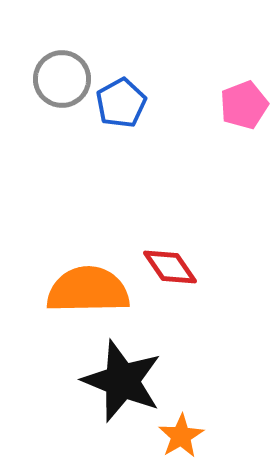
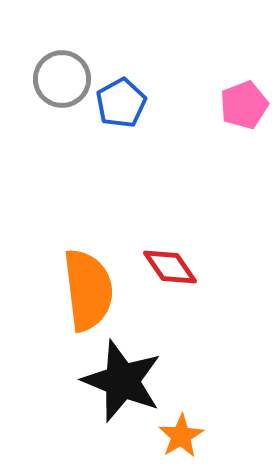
orange semicircle: rotated 84 degrees clockwise
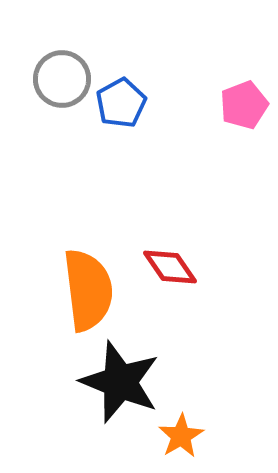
black star: moved 2 px left, 1 px down
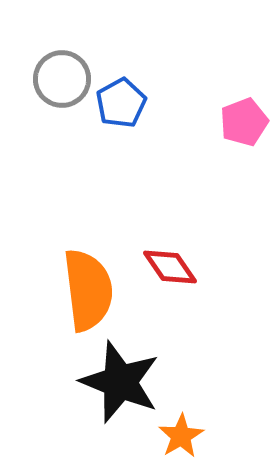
pink pentagon: moved 17 px down
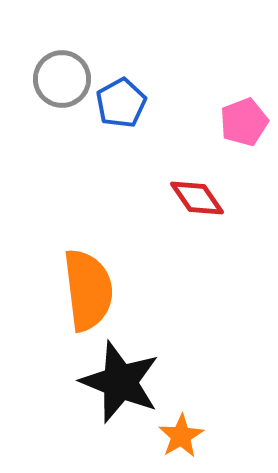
red diamond: moved 27 px right, 69 px up
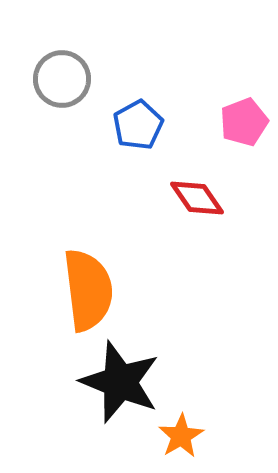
blue pentagon: moved 17 px right, 22 px down
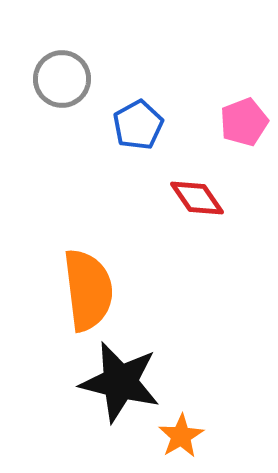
black star: rotated 8 degrees counterclockwise
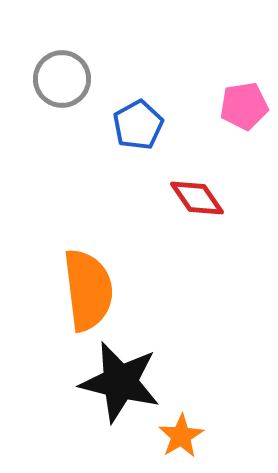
pink pentagon: moved 16 px up; rotated 12 degrees clockwise
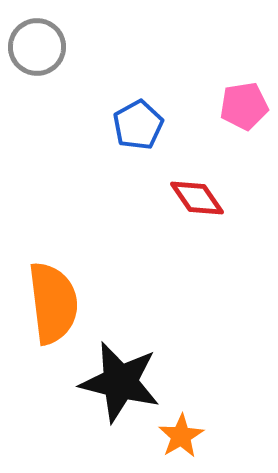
gray circle: moved 25 px left, 32 px up
orange semicircle: moved 35 px left, 13 px down
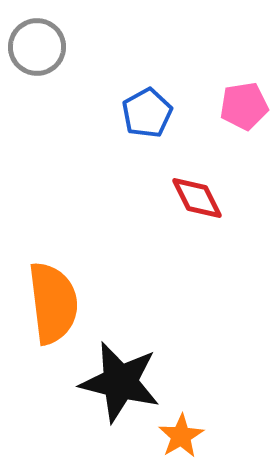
blue pentagon: moved 9 px right, 12 px up
red diamond: rotated 8 degrees clockwise
